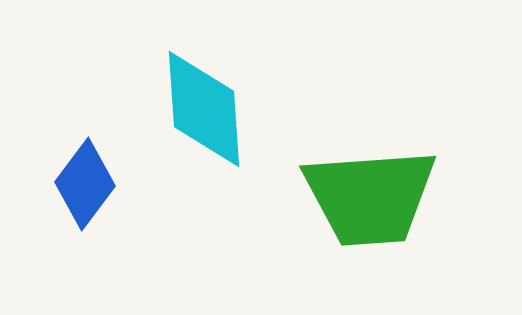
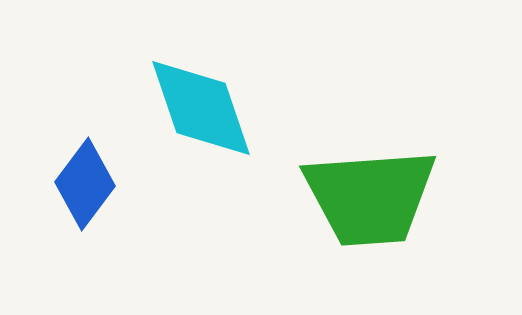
cyan diamond: moved 3 px left, 1 px up; rotated 15 degrees counterclockwise
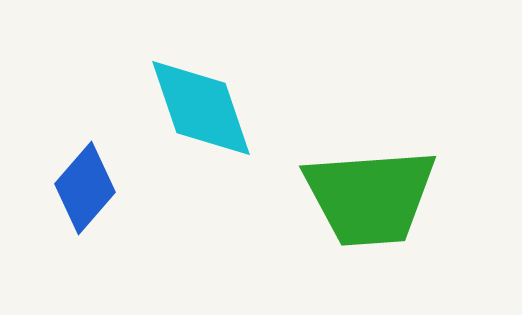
blue diamond: moved 4 px down; rotated 4 degrees clockwise
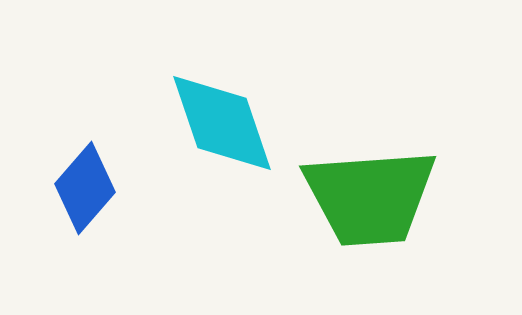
cyan diamond: moved 21 px right, 15 px down
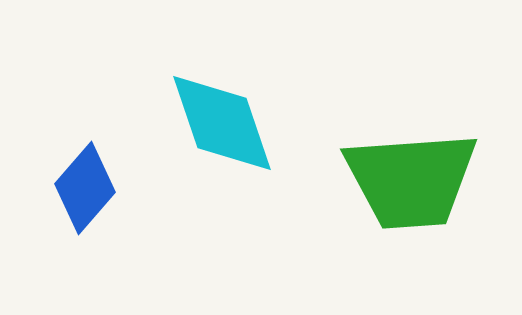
green trapezoid: moved 41 px right, 17 px up
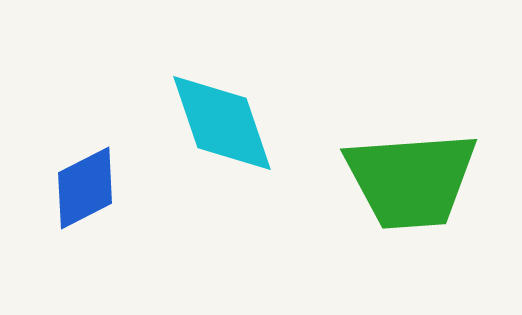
blue diamond: rotated 22 degrees clockwise
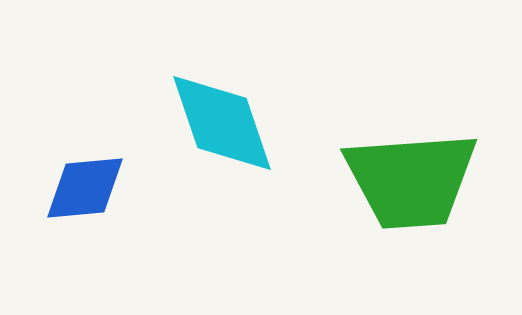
blue diamond: rotated 22 degrees clockwise
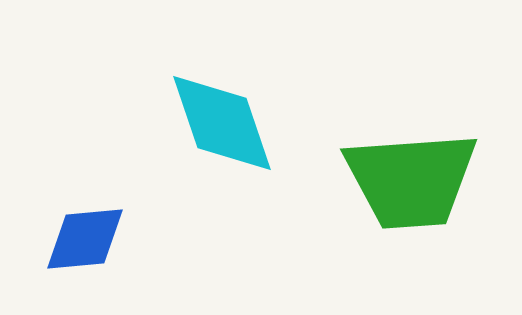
blue diamond: moved 51 px down
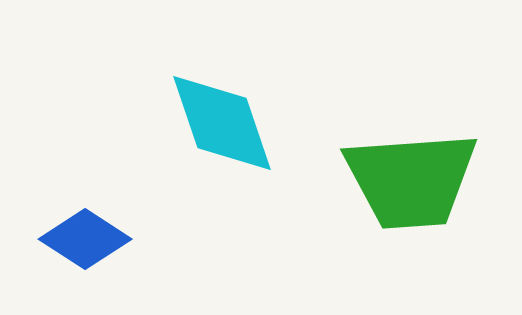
blue diamond: rotated 38 degrees clockwise
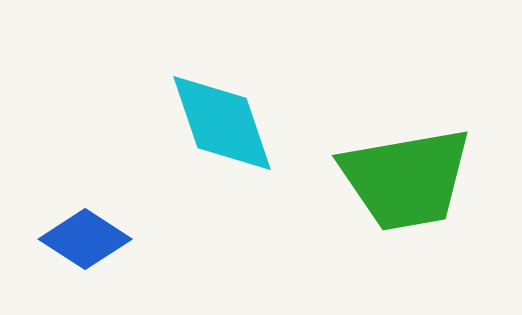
green trapezoid: moved 5 px left, 1 px up; rotated 6 degrees counterclockwise
